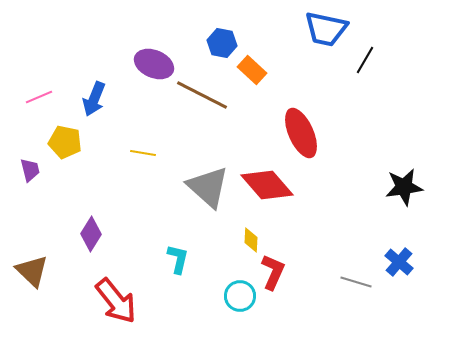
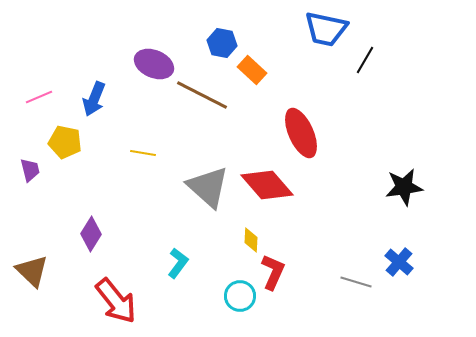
cyan L-shape: moved 4 px down; rotated 24 degrees clockwise
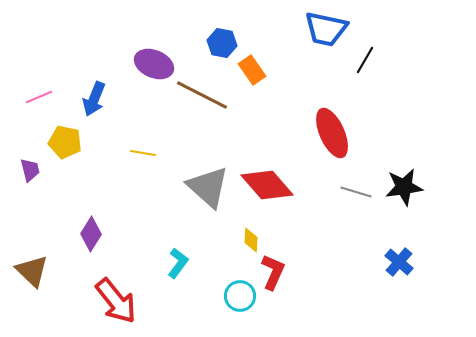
orange rectangle: rotated 12 degrees clockwise
red ellipse: moved 31 px right
gray line: moved 90 px up
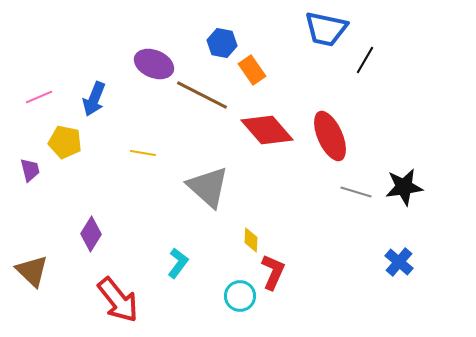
red ellipse: moved 2 px left, 3 px down
red diamond: moved 55 px up
red arrow: moved 2 px right, 1 px up
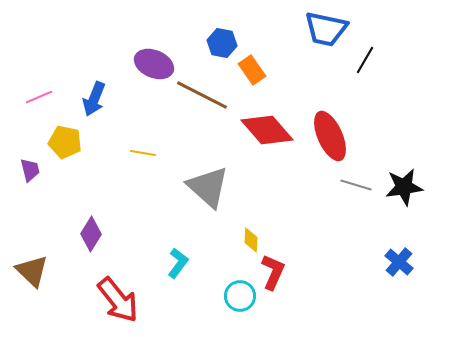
gray line: moved 7 px up
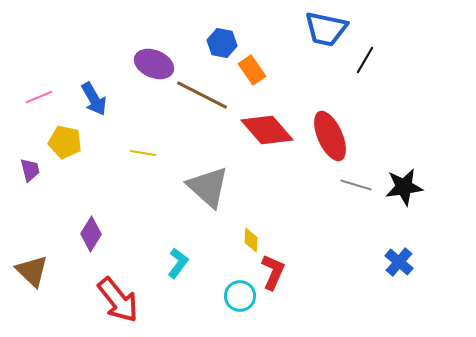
blue arrow: rotated 52 degrees counterclockwise
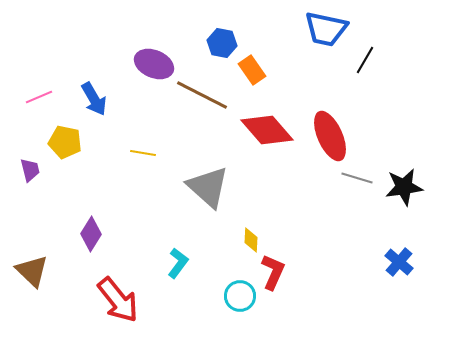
gray line: moved 1 px right, 7 px up
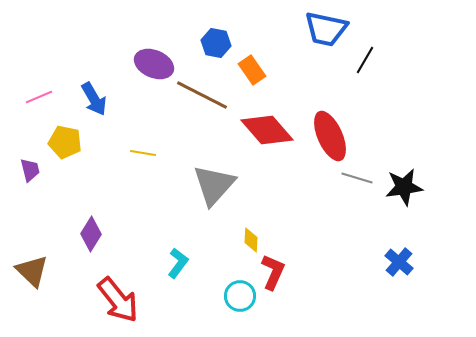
blue hexagon: moved 6 px left
gray triangle: moved 6 px right, 2 px up; rotated 30 degrees clockwise
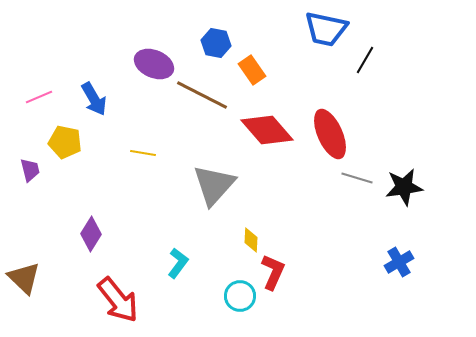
red ellipse: moved 2 px up
blue cross: rotated 20 degrees clockwise
brown triangle: moved 8 px left, 7 px down
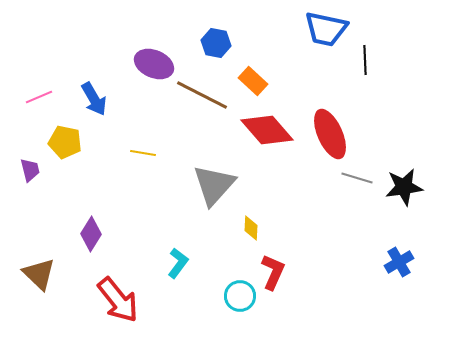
black line: rotated 32 degrees counterclockwise
orange rectangle: moved 1 px right, 11 px down; rotated 12 degrees counterclockwise
yellow diamond: moved 12 px up
brown triangle: moved 15 px right, 4 px up
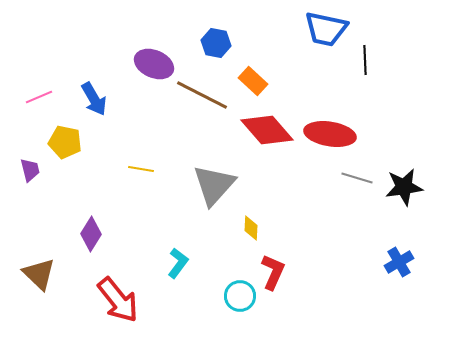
red ellipse: rotated 57 degrees counterclockwise
yellow line: moved 2 px left, 16 px down
